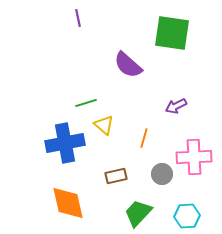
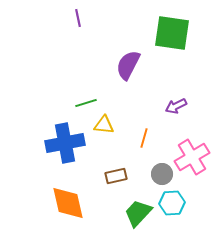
purple semicircle: rotated 76 degrees clockwise
yellow triangle: rotated 35 degrees counterclockwise
pink cross: moved 2 px left; rotated 28 degrees counterclockwise
cyan hexagon: moved 15 px left, 13 px up
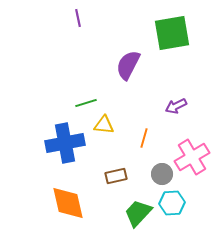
green square: rotated 18 degrees counterclockwise
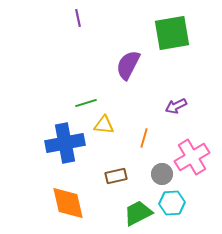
green trapezoid: rotated 20 degrees clockwise
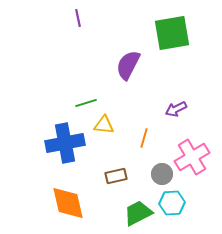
purple arrow: moved 3 px down
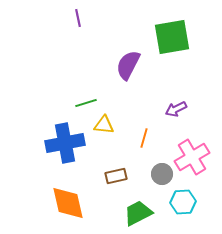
green square: moved 4 px down
cyan hexagon: moved 11 px right, 1 px up
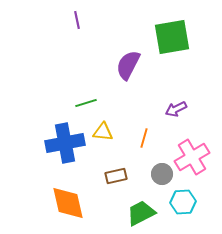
purple line: moved 1 px left, 2 px down
yellow triangle: moved 1 px left, 7 px down
green trapezoid: moved 3 px right
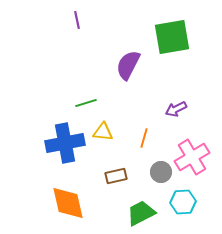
gray circle: moved 1 px left, 2 px up
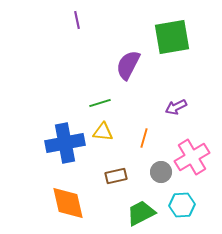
green line: moved 14 px right
purple arrow: moved 2 px up
cyan hexagon: moved 1 px left, 3 px down
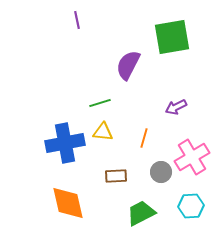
brown rectangle: rotated 10 degrees clockwise
cyan hexagon: moved 9 px right, 1 px down
